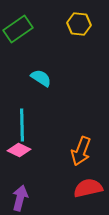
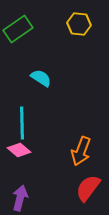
cyan line: moved 2 px up
pink diamond: rotated 15 degrees clockwise
red semicircle: rotated 40 degrees counterclockwise
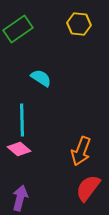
cyan line: moved 3 px up
pink diamond: moved 1 px up
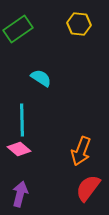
purple arrow: moved 4 px up
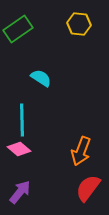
purple arrow: moved 2 px up; rotated 25 degrees clockwise
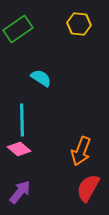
red semicircle: rotated 8 degrees counterclockwise
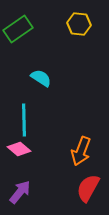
cyan line: moved 2 px right
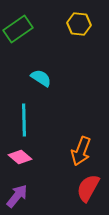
pink diamond: moved 1 px right, 8 px down
purple arrow: moved 3 px left, 4 px down
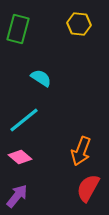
green rectangle: rotated 40 degrees counterclockwise
cyan line: rotated 52 degrees clockwise
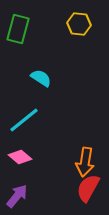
orange arrow: moved 4 px right, 11 px down; rotated 12 degrees counterclockwise
